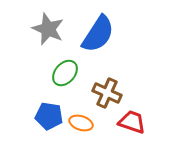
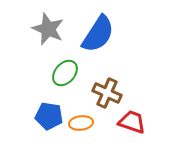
orange ellipse: rotated 25 degrees counterclockwise
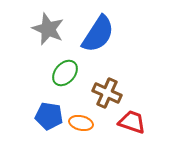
orange ellipse: rotated 20 degrees clockwise
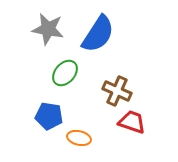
gray star: rotated 12 degrees counterclockwise
brown cross: moved 10 px right, 2 px up
orange ellipse: moved 2 px left, 15 px down
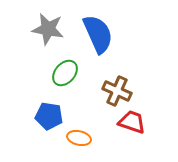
blue semicircle: rotated 57 degrees counterclockwise
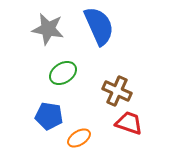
blue semicircle: moved 1 px right, 8 px up
green ellipse: moved 2 px left; rotated 16 degrees clockwise
red trapezoid: moved 3 px left, 1 px down
orange ellipse: rotated 45 degrees counterclockwise
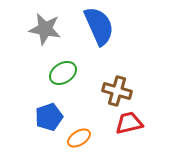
gray star: moved 3 px left
brown cross: rotated 8 degrees counterclockwise
blue pentagon: moved 1 px down; rotated 28 degrees counterclockwise
red trapezoid: rotated 32 degrees counterclockwise
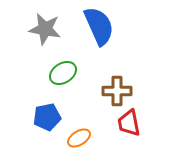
brown cross: rotated 16 degrees counterclockwise
blue pentagon: moved 2 px left; rotated 8 degrees clockwise
red trapezoid: rotated 88 degrees counterclockwise
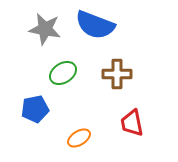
blue semicircle: moved 4 px left, 1 px up; rotated 135 degrees clockwise
brown cross: moved 17 px up
blue pentagon: moved 12 px left, 8 px up
red trapezoid: moved 3 px right
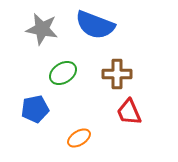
gray star: moved 3 px left
red trapezoid: moved 3 px left, 11 px up; rotated 12 degrees counterclockwise
